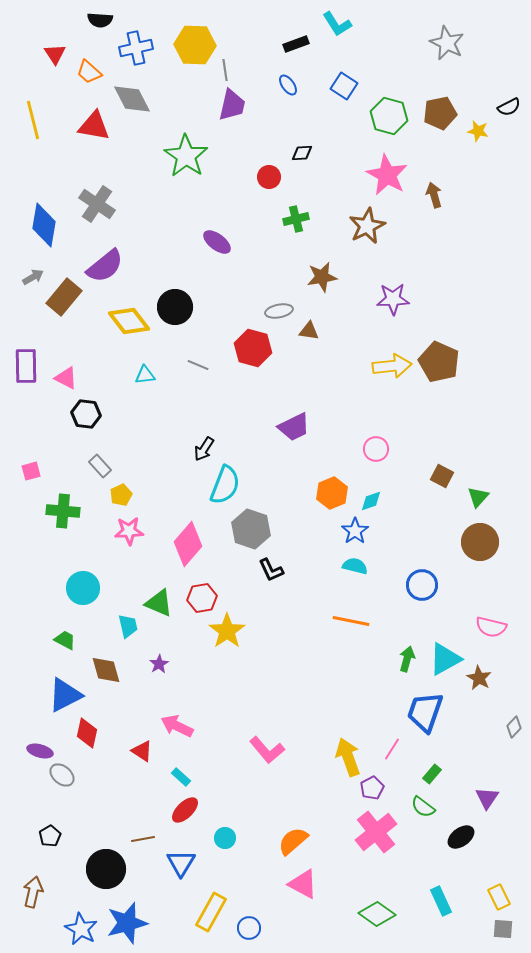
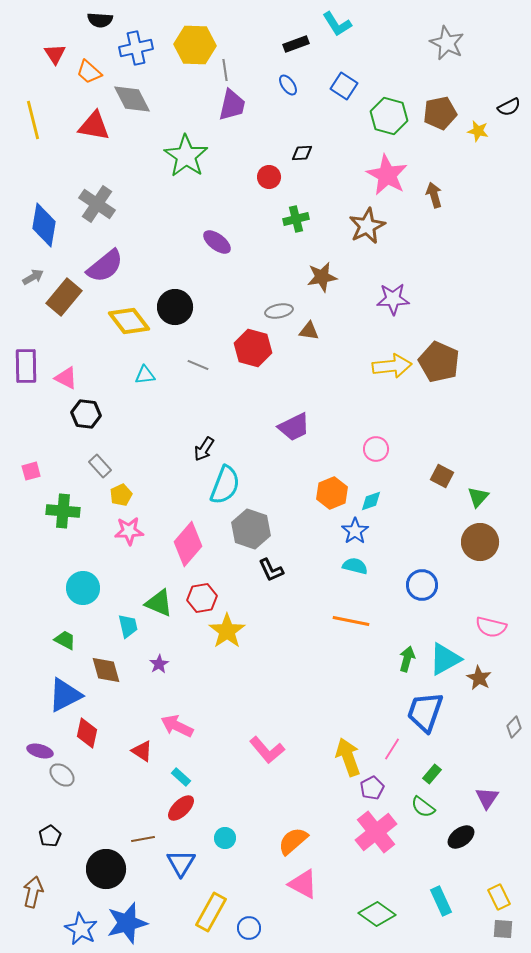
red ellipse at (185, 810): moved 4 px left, 2 px up
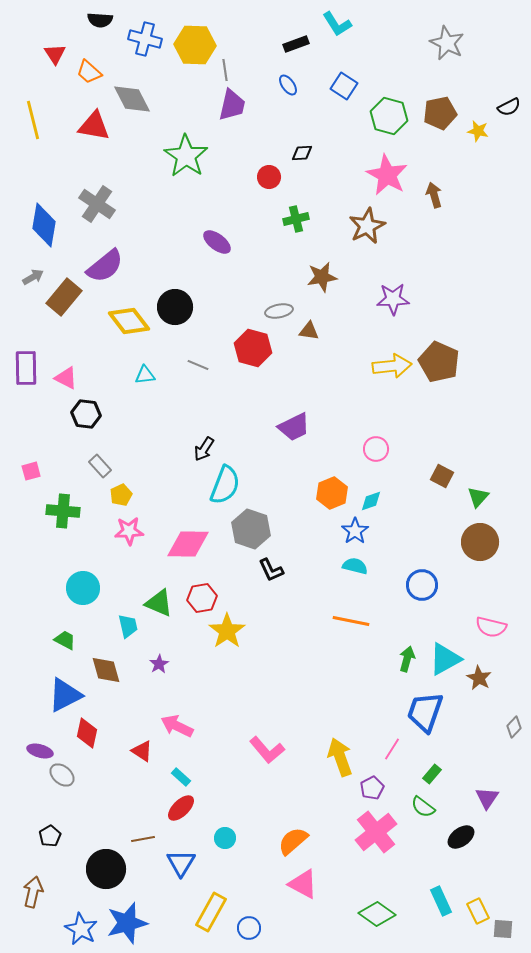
blue cross at (136, 48): moved 9 px right, 9 px up; rotated 28 degrees clockwise
purple rectangle at (26, 366): moved 2 px down
pink diamond at (188, 544): rotated 51 degrees clockwise
yellow arrow at (348, 757): moved 8 px left
yellow rectangle at (499, 897): moved 21 px left, 14 px down
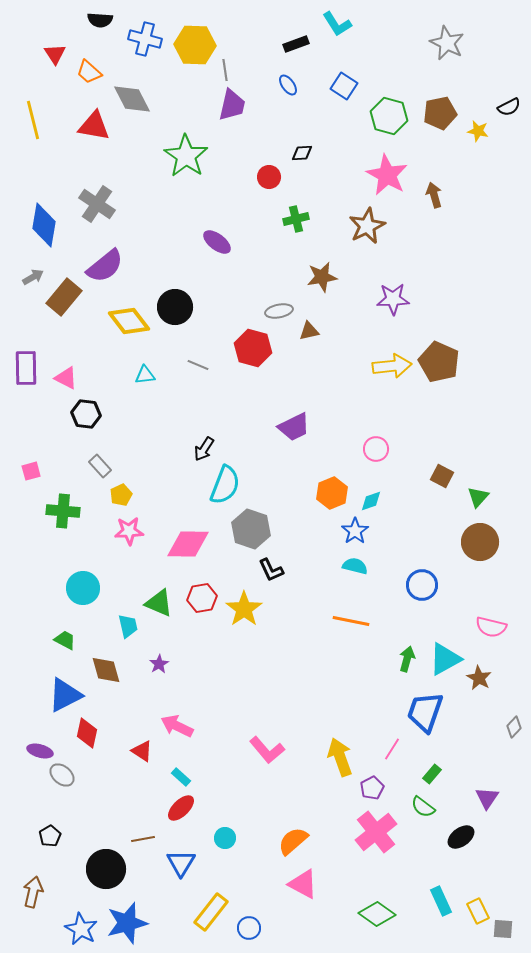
brown triangle at (309, 331): rotated 20 degrees counterclockwise
yellow star at (227, 631): moved 17 px right, 22 px up
yellow rectangle at (211, 912): rotated 9 degrees clockwise
